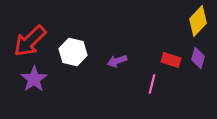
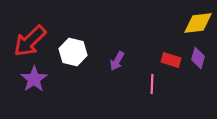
yellow diamond: moved 2 px down; rotated 40 degrees clockwise
purple arrow: rotated 42 degrees counterclockwise
pink line: rotated 12 degrees counterclockwise
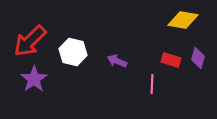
yellow diamond: moved 15 px left, 3 px up; rotated 16 degrees clockwise
purple arrow: rotated 84 degrees clockwise
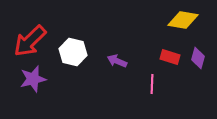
red rectangle: moved 1 px left, 3 px up
purple star: moved 1 px left; rotated 20 degrees clockwise
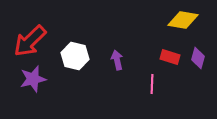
white hexagon: moved 2 px right, 4 px down
purple arrow: moved 1 px up; rotated 54 degrees clockwise
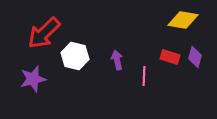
red arrow: moved 14 px right, 8 px up
purple diamond: moved 3 px left, 1 px up
pink line: moved 8 px left, 8 px up
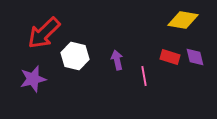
purple diamond: rotated 30 degrees counterclockwise
pink line: rotated 12 degrees counterclockwise
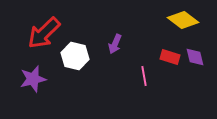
yellow diamond: rotated 28 degrees clockwise
purple arrow: moved 2 px left, 16 px up; rotated 144 degrees counterclockwise
